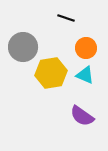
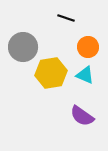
orange circle: moved 2 px right, 1 px up
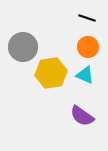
black line: moved 21 px right
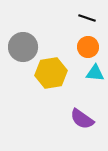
cyan triangle: moved 10 px right, 2 px up; rotated 18 degrees counterclockwise
purple semicircle: moved 3 px down
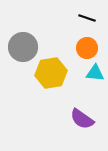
orange circle: moved 1 px left, 1 px down
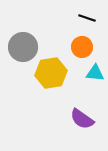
orange circle: moved 5 px left, 1 px up
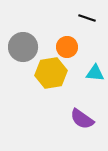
orange circle: moved 15 px left
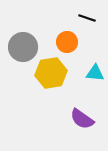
orange circle: moved 5 px up
